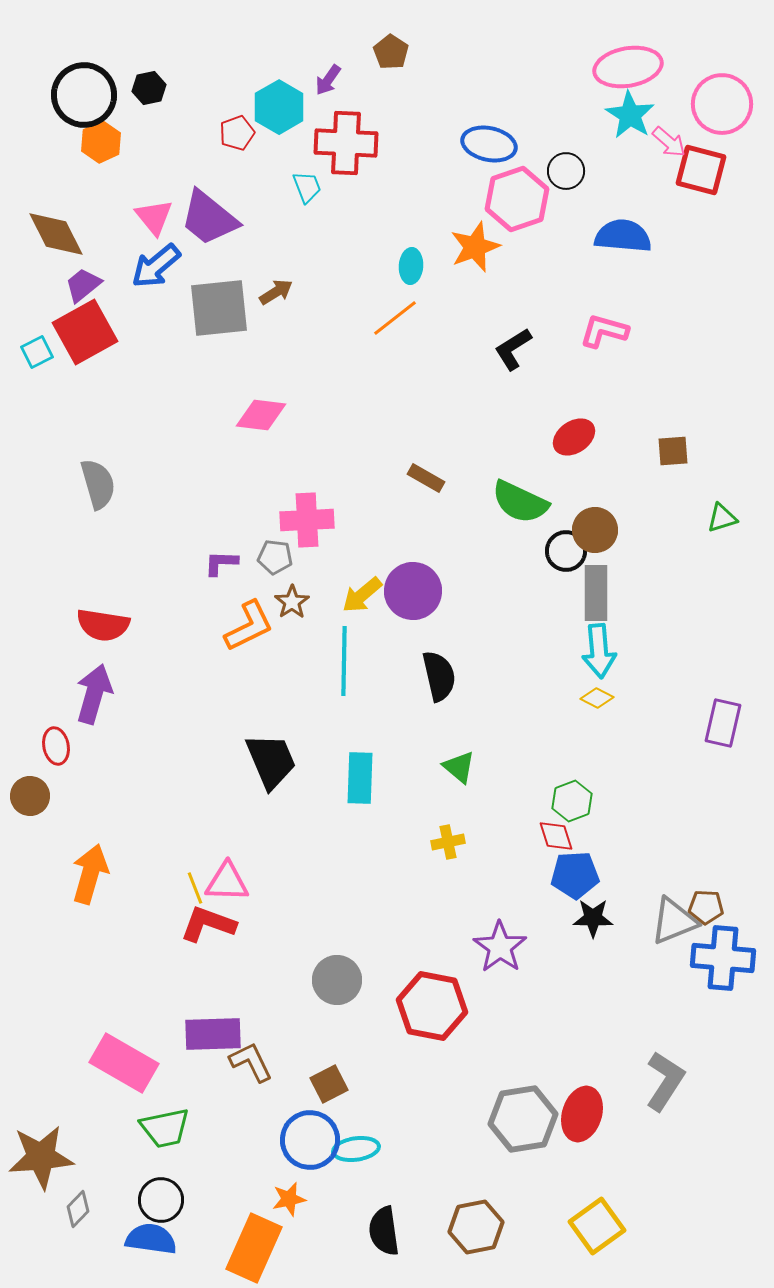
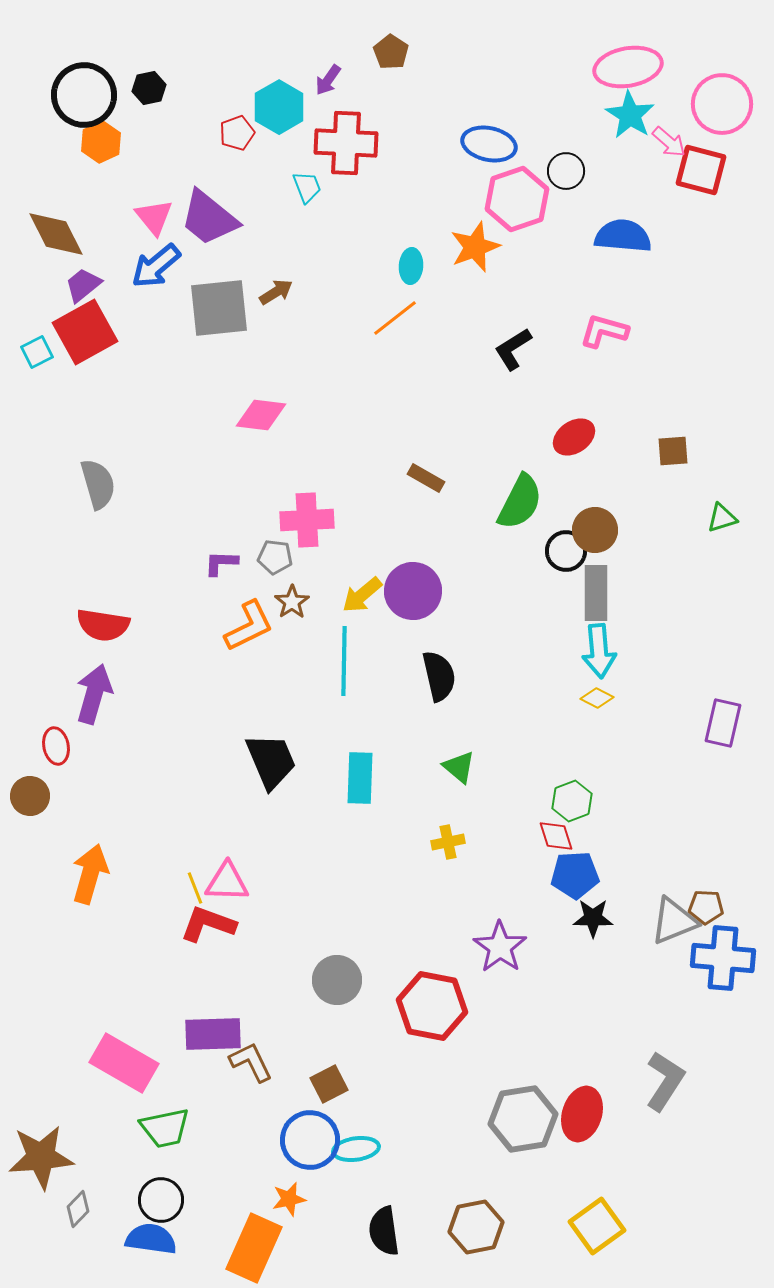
green semicircle at (520, 502): rotated 88 degrees counterclockwise
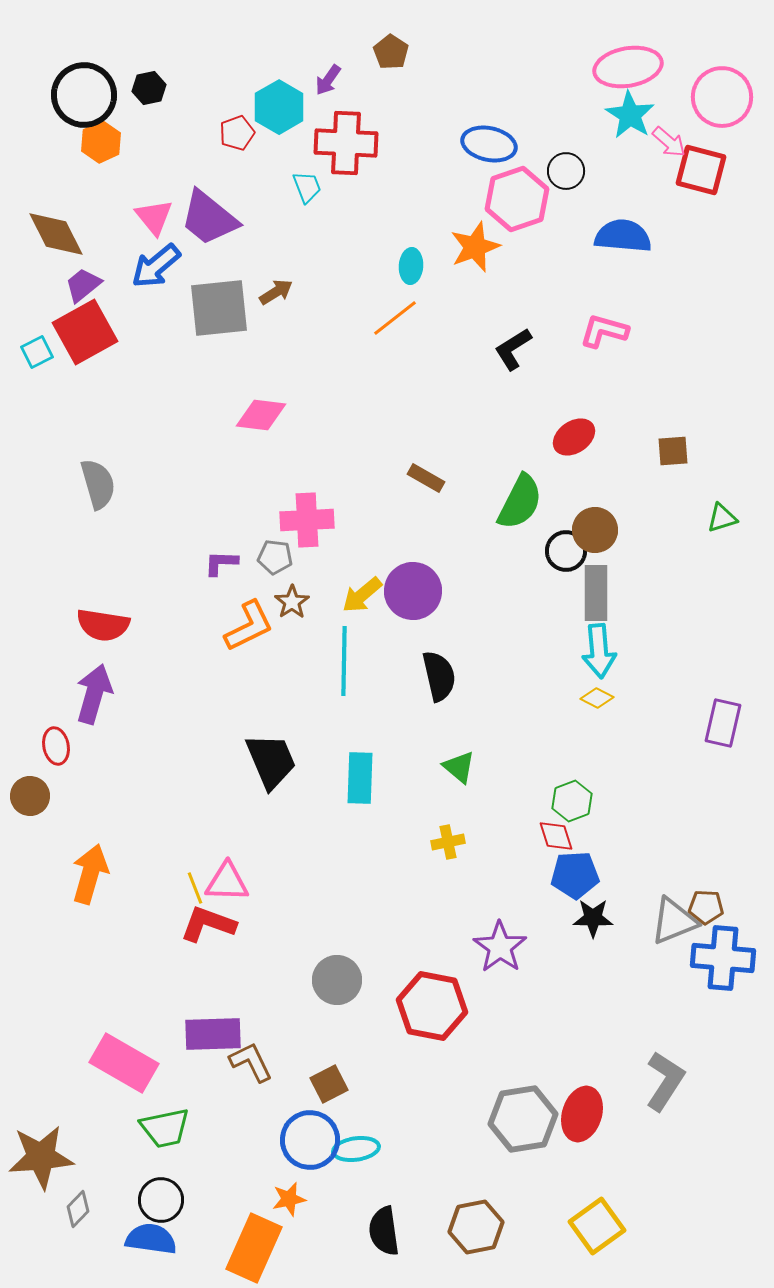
pink circle at (722, 104): moved 7 px up
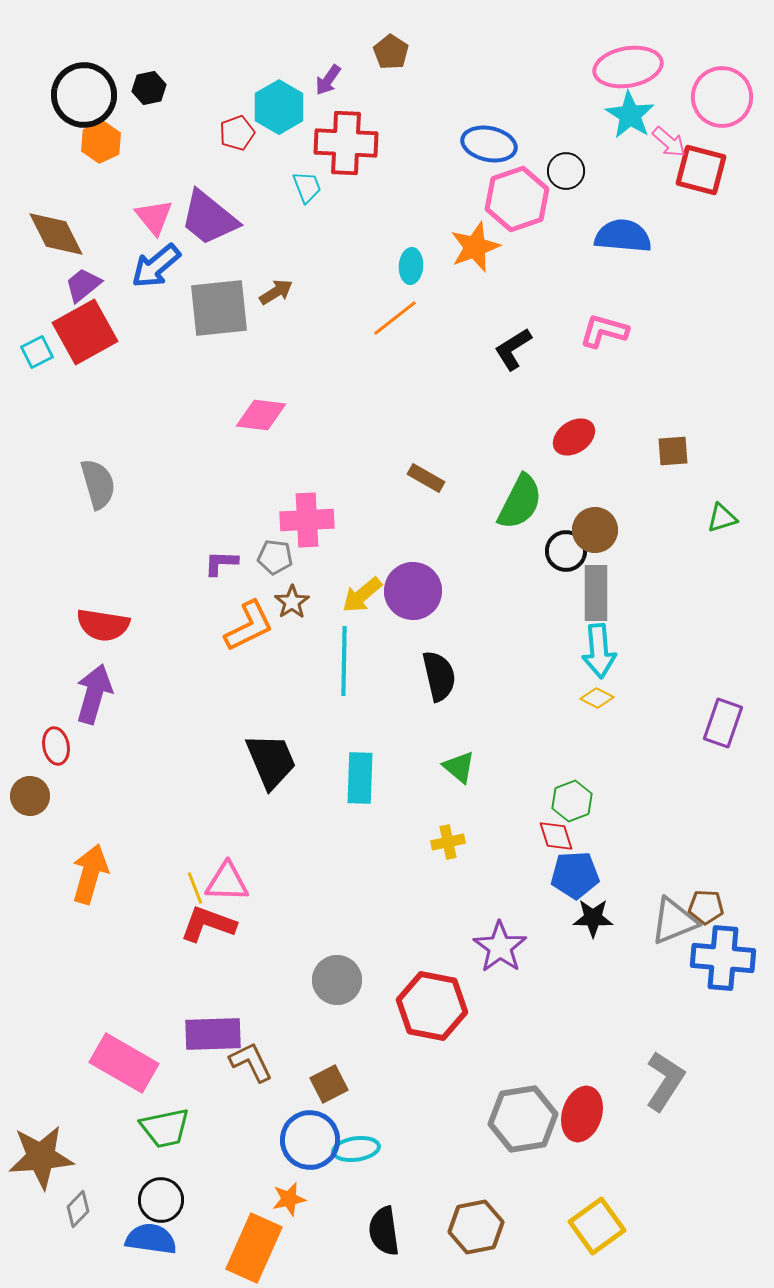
purple rectangle at (723, 723): rotated 6 degrees clockwise
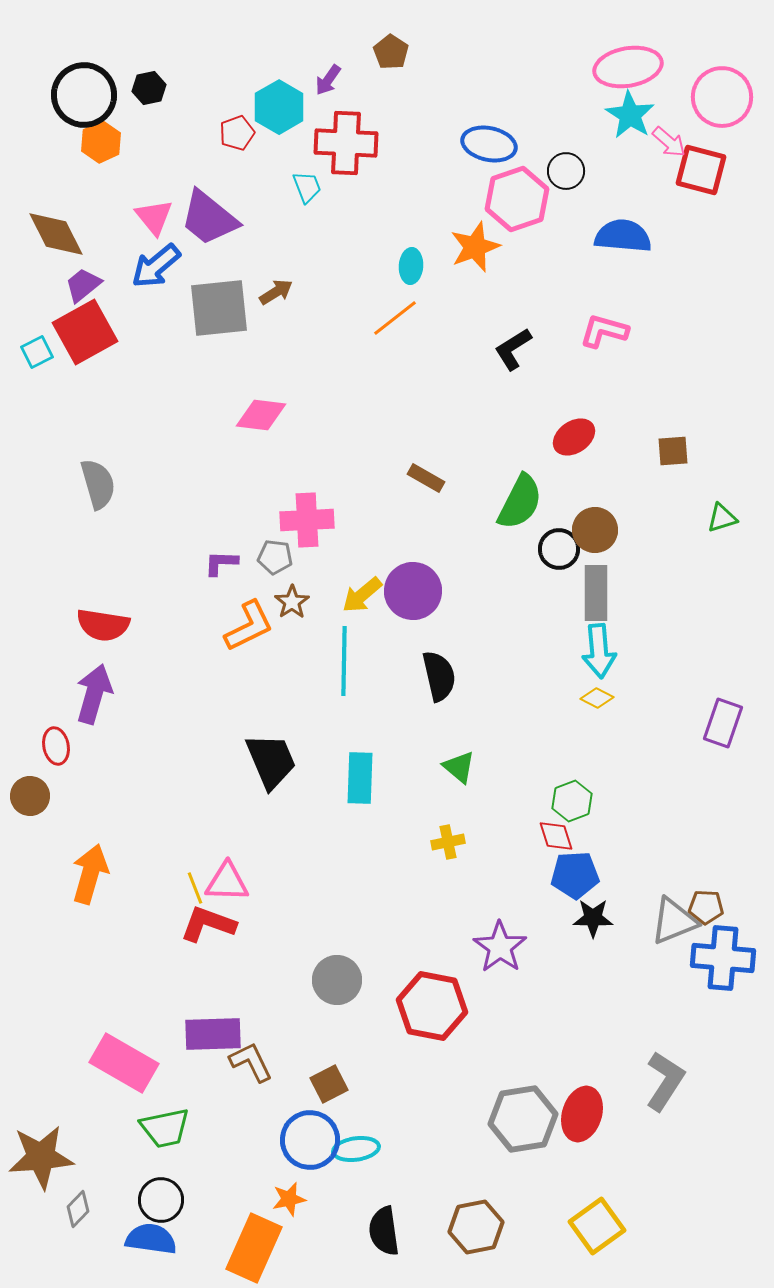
black circle at (566, 551): moved 7 px left, 2 px up
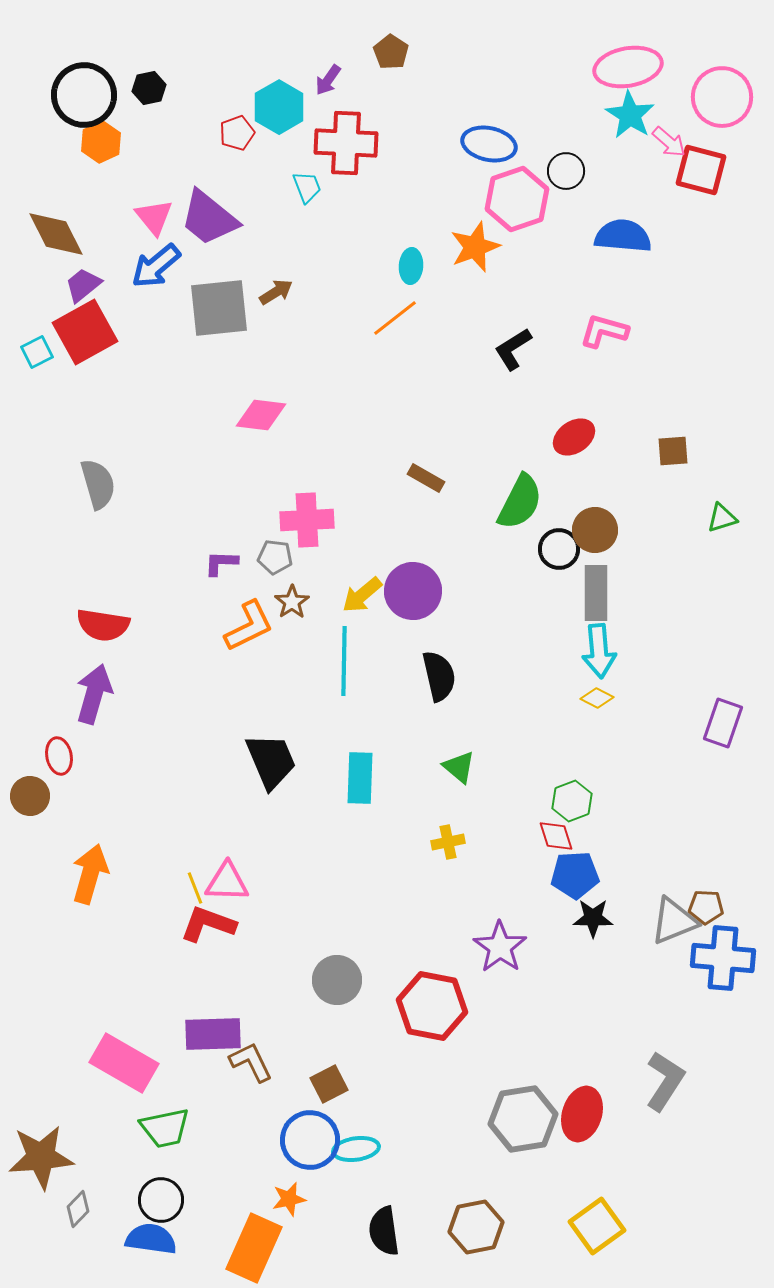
red ellipse at (56, 746): moved 3 px right, 10 px down
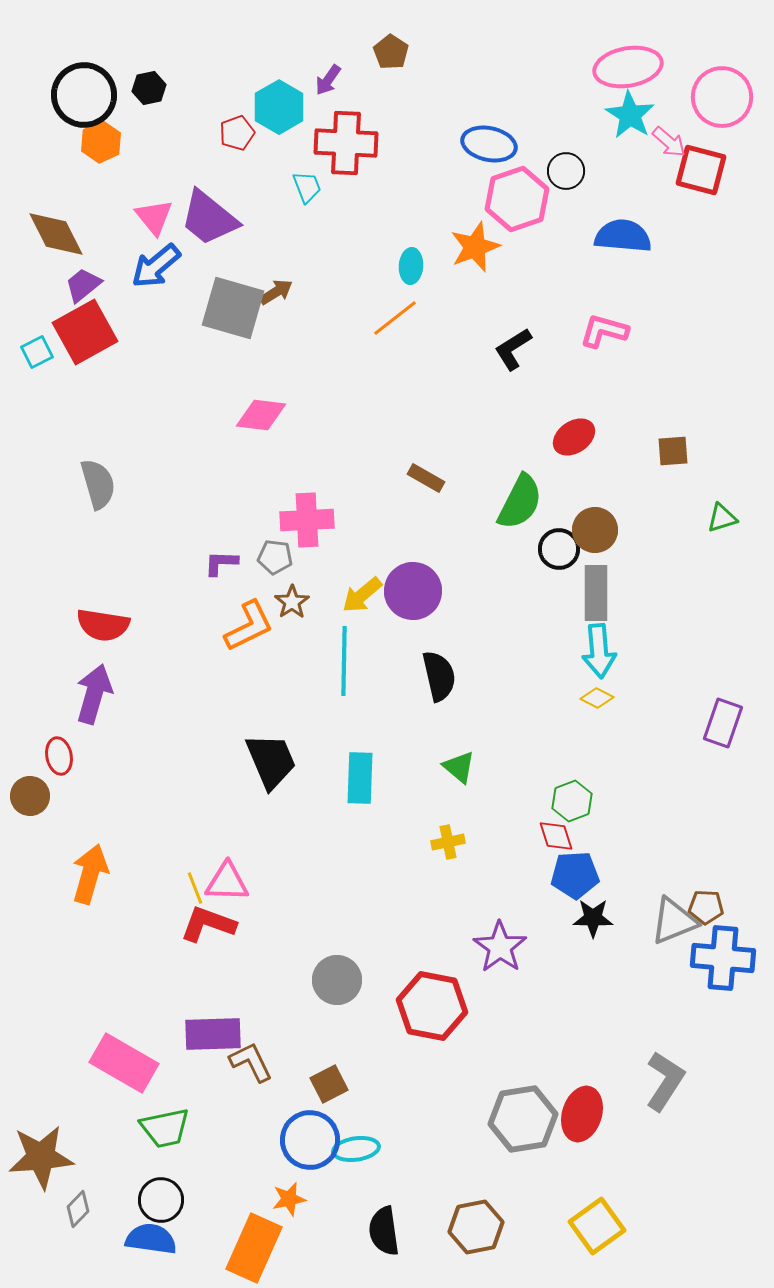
gray square at (219, 308): moved 14 px right; rotated 22 degrees clockwise
